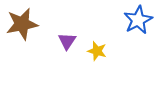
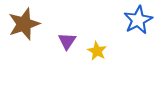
brown star: moved 2 px right; rotated 8 degrees counterclockwise
yellow star: rotated 12 degrees clockwise
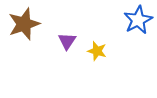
yellow star: rotated 12 degrees counterclockwise
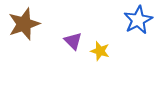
purple triangle: moved 6 px right; rotated 18 degrees counterclockwise
yellow star: moved 3 px right
